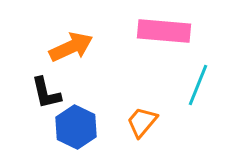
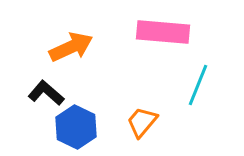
pink rectangle: moved 1 px left, 1 px down
black L-shape: rotated 144 degrees clockwise
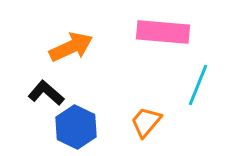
orange trapezoid: moved 4 px right
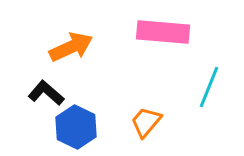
cyan line: moved 11 px right, 2 px down
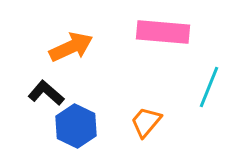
blue hexagon: moved 1 px up
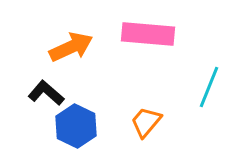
pink rectangle: moved 15 px left, 2 px down
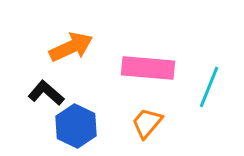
pink rectangle: moved 34 px down
orange trapezoid: moved 1 px right, 1 px down
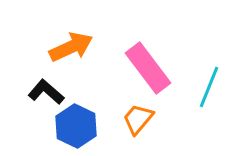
pink rectangle: rotated 48 degrees clockwise
black L-shape: moved 1 px up
orange trapezoid: moved 9 px left, 4 px up
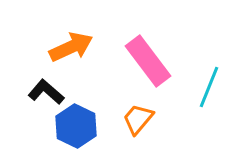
pink rectangle: moved 7 px up
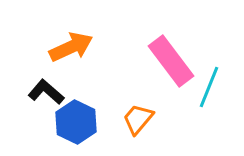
pink rectangle: moved 23 px right
blue hexagon: moved 4 px up
